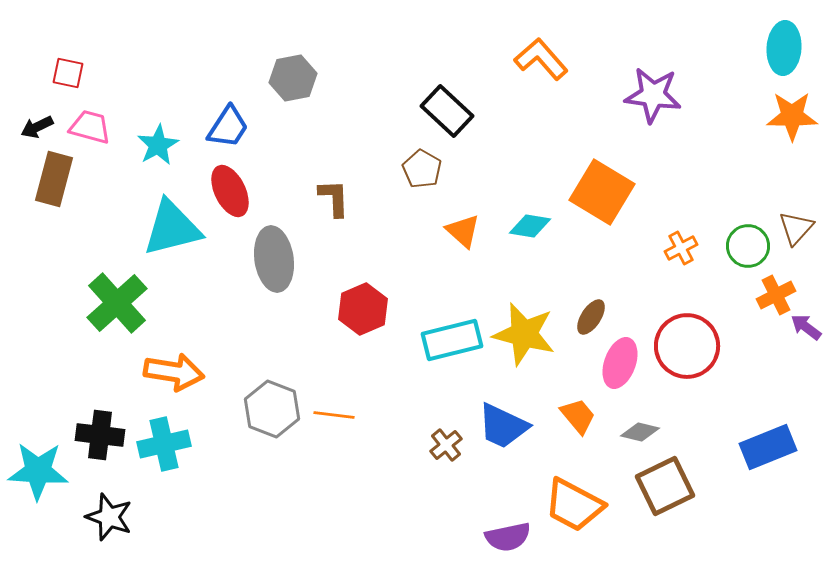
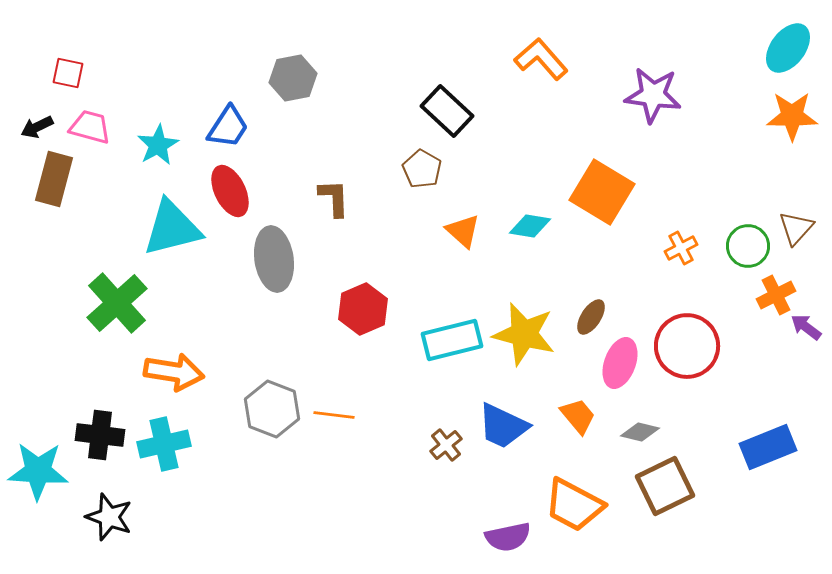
cyan ellipse at (784, 48): moved 4 px right; rotated 33 degrees clockwise
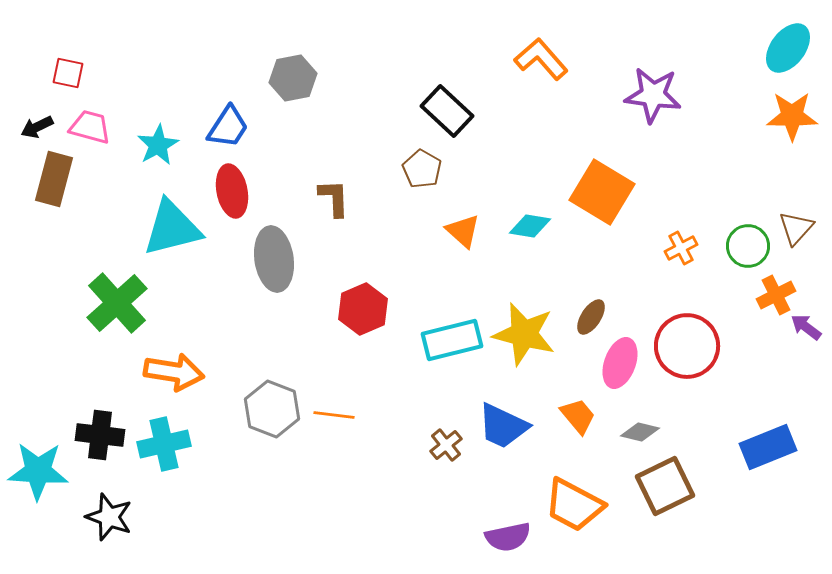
red ellipse at (230, 191): moved 2 px right; rotated 15 degrees clockwise
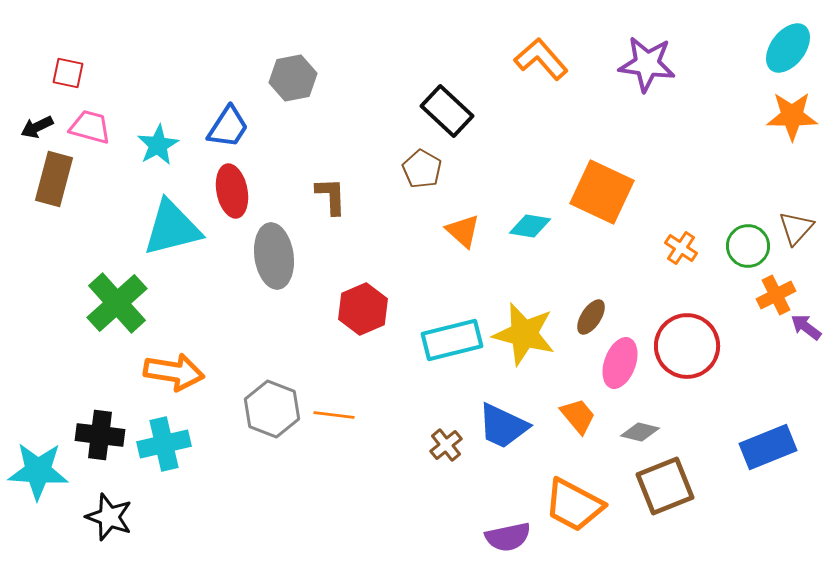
purple star at (653, 95): moved 6 px left, 31 px up
orange square at (602, 192): rotated 6 degrees counterclockwise
brown L-shape at (334, 198): moved 3 px left, 2 px up
orange cross at (681, 248): rotated 28 degrees counterclockwise
gray ellipse at (274, 259): moved 3 px up
brown square at (665, 486): rotated 4 degrees clockwise
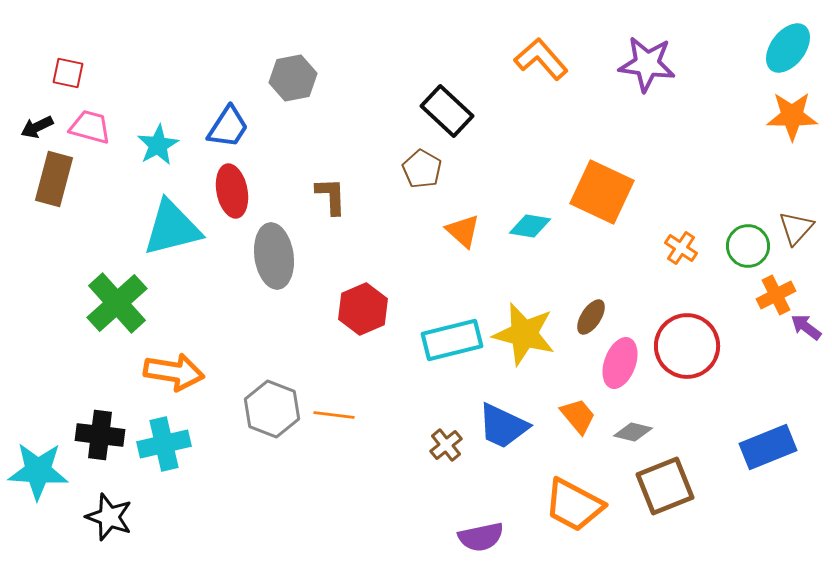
gray diamond at (640, 432): moved 7 px left
purple semicircle at (508, 537): moved 27 px left
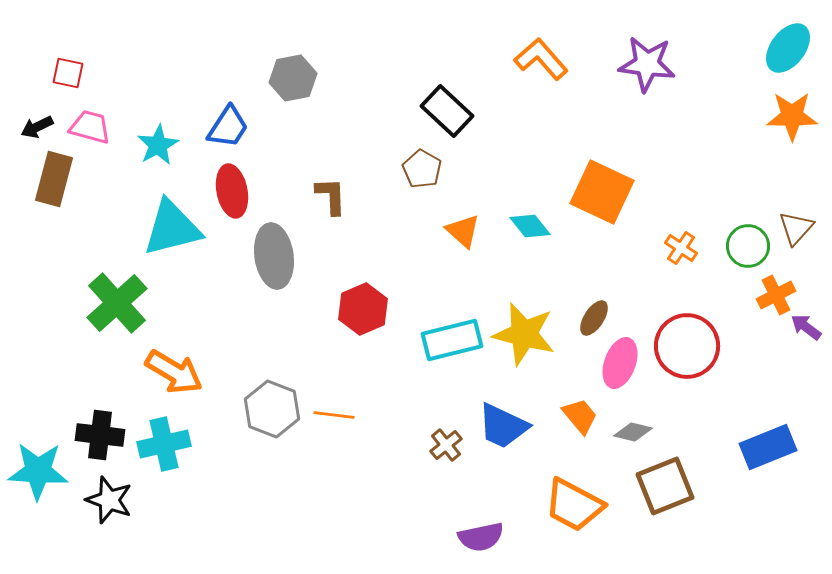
cyan diamond at (530, 226): rotated 42 degrees clockwise
brown ellipse at (591, 317): moved 3 px right, 1 px down
orange arrow at (174, 372): rotated 22 degrees clockwise
orange trapezoid at (578, 416): moved 2 px right
black star at (109, 517): moved 17 px up
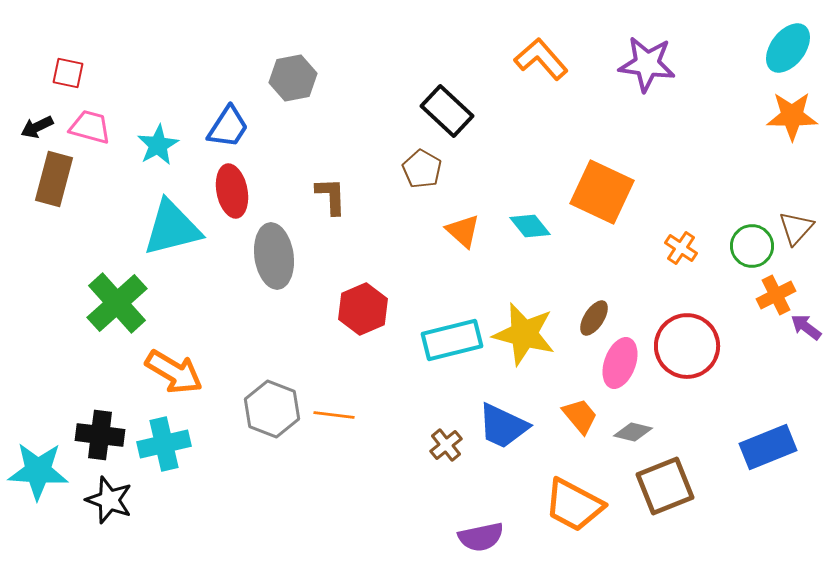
green circle at (748, 246): moved 4 px right
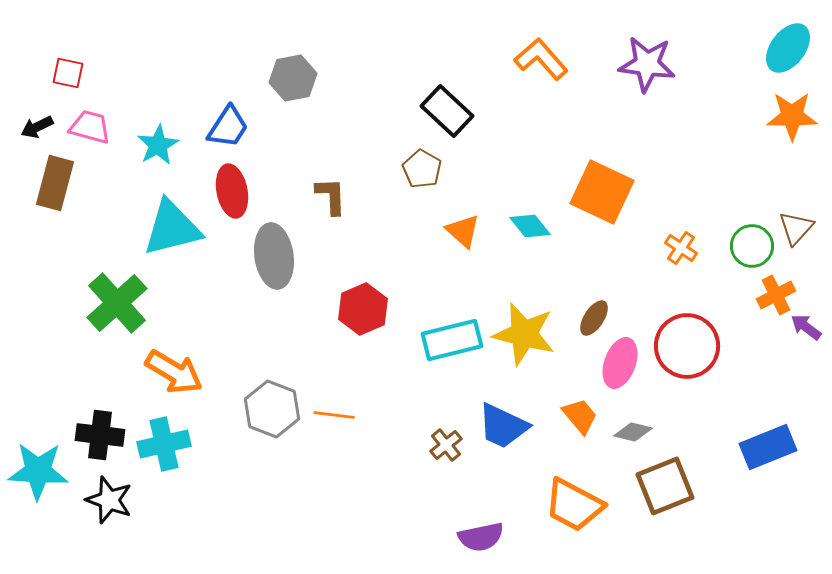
brown rectangle at (54, 179): moved 1 px right, 4 px down
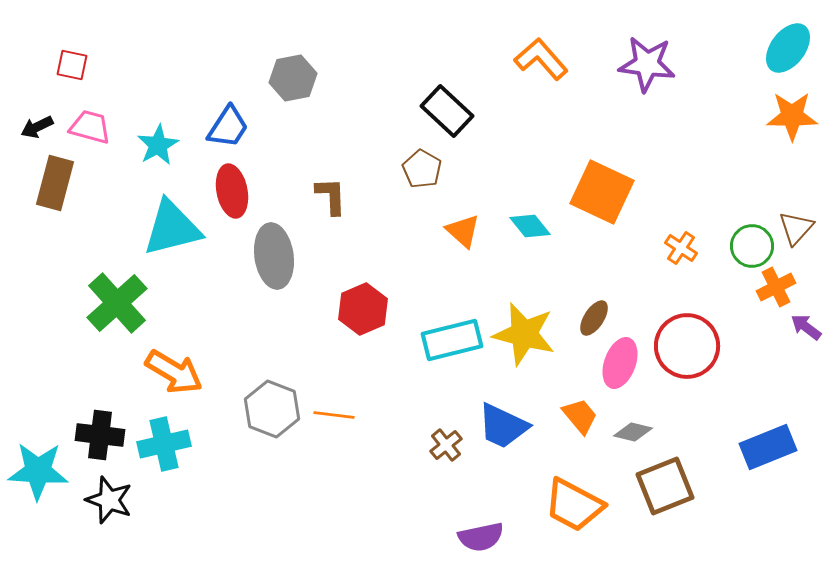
red square at (68, 73): moved 4 px right, 8 px up
orange cross at (776, 295): moved 8 px up
